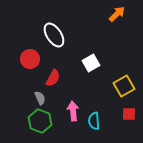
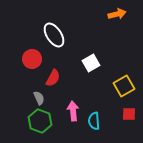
orange arrow: rotated 30 degrees clockwise
red circle: moved 2 px right
gray semicircle: moved 1 px left
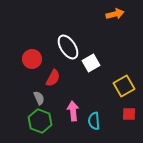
orange arrow: moved 2 px left
white ellipse: moved 14 px right, 12 px down
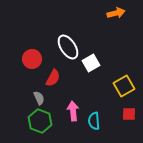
orange arrow: moved 1 px right, 1 px up
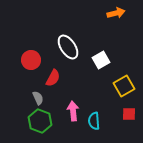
red circle: moved 1 px left, 1 px down
white square: moved 10 px right, 3 px up
gray semicircle: moved 1 px left
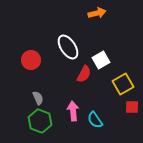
orange arrow: moved 19 px left
red semicircle: moved 31 px right, 4 px up
yellow square: moved 1 px left, 2 px up
red square: moved 3 px right, 7 px up
cyan semicircle: moved 1 px right, 1 px up; rotated 30 degrees counterclockwise
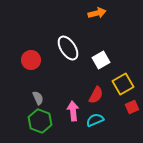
white ellipse: moved 1 px down
red semicircle: moved 12 px right, 21 px down
red square: rotated 24 degrees counterclockwise
cyan semicircle: rotated 102 degrees clockwise
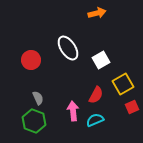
green hexagon: moved 6 px left
